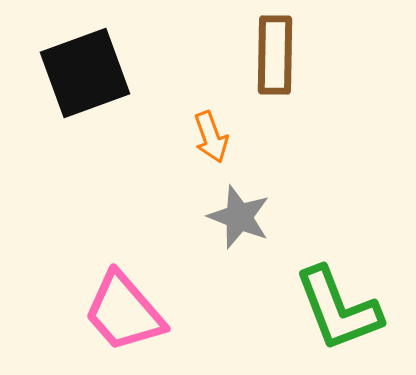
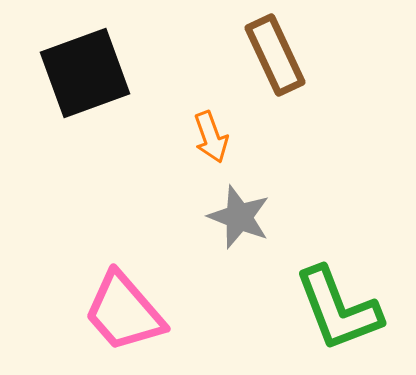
brown rectangle: rotated 26 degrees counterclockwise
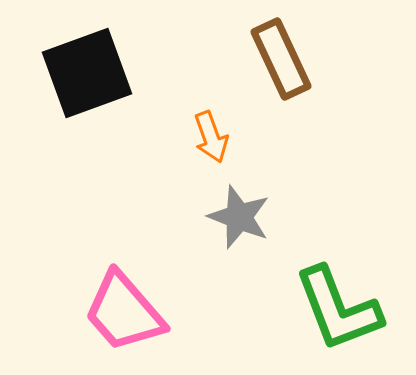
brown rectangle: moved 6 px right, 4 px down
black square: moved 2 px right
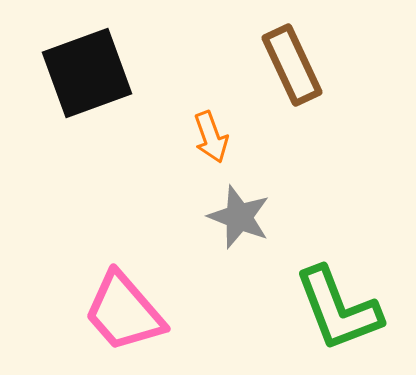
brown rectangle: moved 11 px right, 6 px down
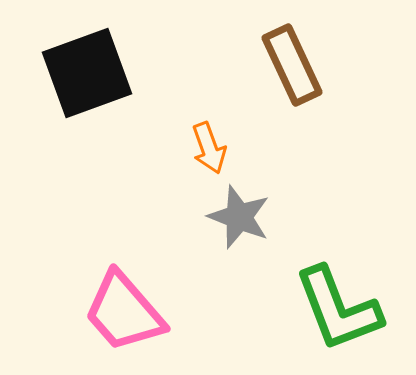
orange arrow: moved 2 px left, 11 px down
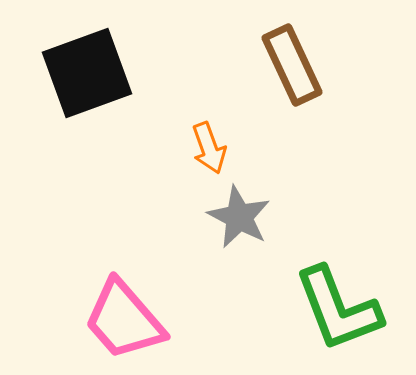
gray star: rotated 6 degrees clockwise
pink trapezoid: moved 8 px down
